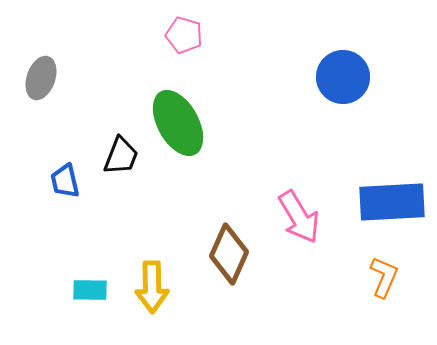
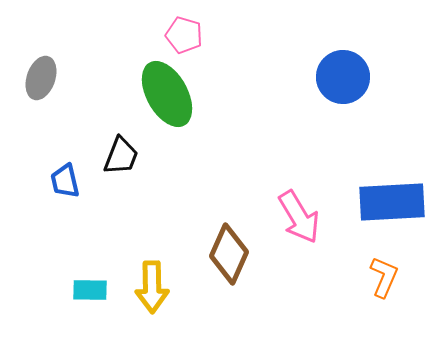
green ellipse: moved 11 px left, 29 px up
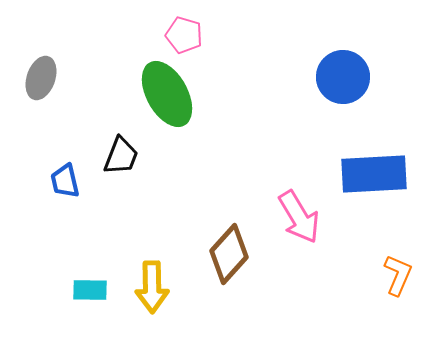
blue rectangle: moved 18 px left, 28 px up
brown diamond: rotated 18 degrees clockwise
orange L-shape: moved 14 px right, 2 px up
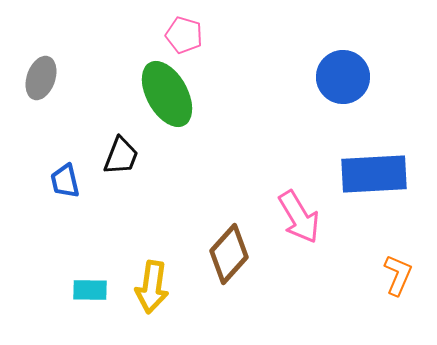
yellow arrow: rotated 9 degrees clockwise
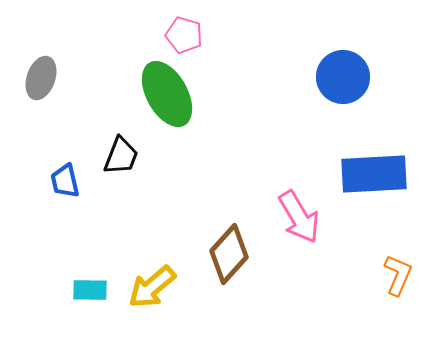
yellow arrow: rotated 42 degrees clockwise
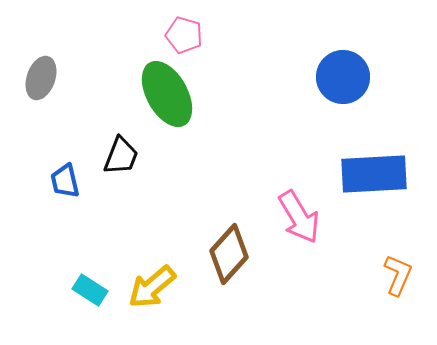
cyan rectangle: rotated 32 degrees clockwise
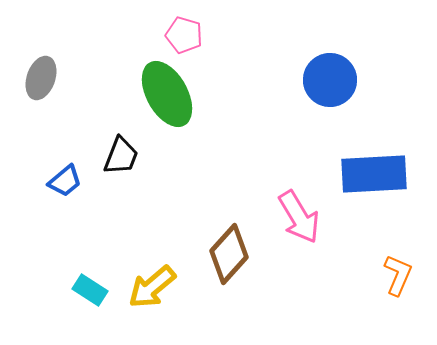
blue circle: moved 13 px left, 3 px down
blue trapezoid: rotated 117 degrees counterclockwise
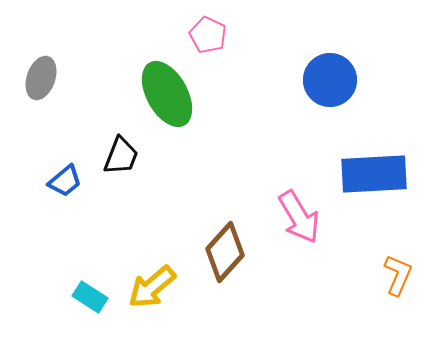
pink pentagon: moved 24 px right; rotated 9 degrees clockwise
brown diamond: moved 4 px left, 2 px up
cyan rectangle: moved 7 px down
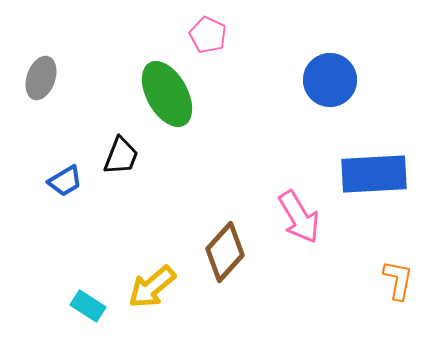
blue trapezoid: rotated 9 degrees clockwise
orange L-shape: moved 5 px down; rotated 12 degrees counterclockwise
cyan rectangle: moved 2 px left, 9 px down
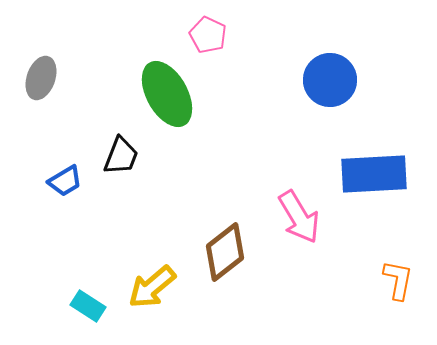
brown diamond: rotated 10 degrees clockwise
